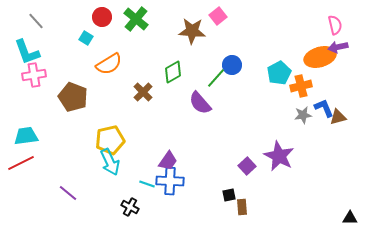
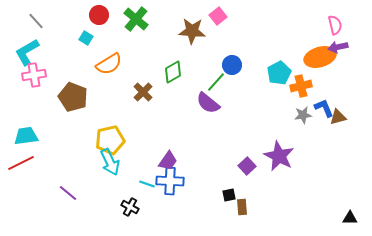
red circle: moved 3 px left, 2 px up
cyan L-shape: rotated 80 degrees clockwise
green line: moved 4 px down
purple semicircle: moved 8 px right; rotated 10 degrees counterclockwise
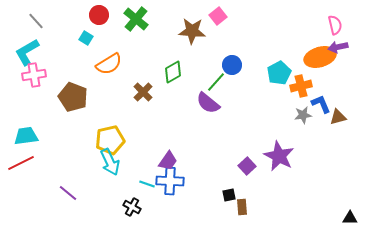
blue L-shape: moved 3 px left, 4 px up
black cross: moved 2 px right
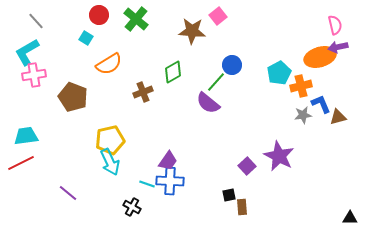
brown cross: rotated 24 degrees clockwise
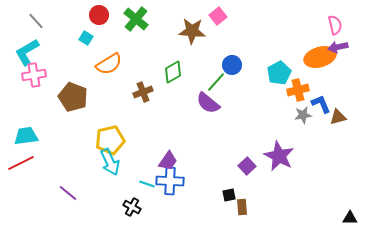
orange cross: moved 3 px left, 4 px down
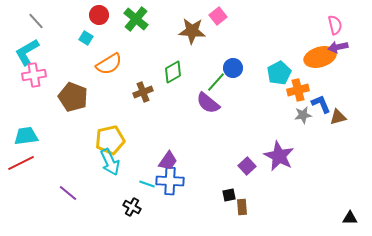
blue circle: moved 1 px right, 3 px down
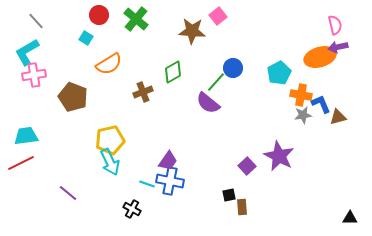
orange cross: moved 3 px right, 5 px down; rotated 25 degrees clockwise
blue cross: rotated 8 degrees clockwise
black cross: moved 2 px down
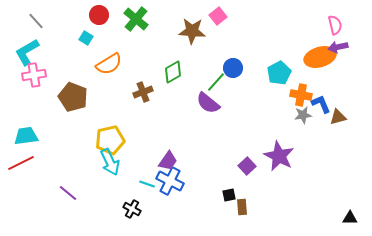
blue cross: rotated 16 degrees clockwise
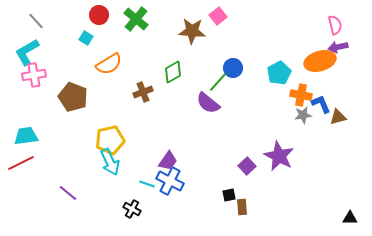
orange ellipse: moved 4 px down
green line: moved 2 px right
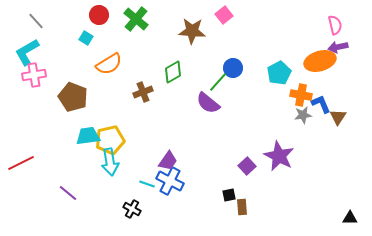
pink square: moved 6 px right, 1 px up
brown triangle: rotated 42 degrees counterclockwise
cyan trapezoid: moved 62 px right
cyan arrow: rotated 16 degrees clockwise
